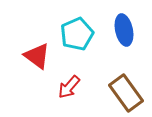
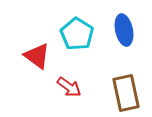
cyan pentagon: rotated 16 degrees counterclockwise
red arrow: rotated 95 degrees counterclockwise
brown rectangle: rotated 24 degrees clockwise
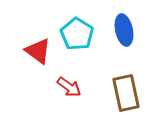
red triangle: moved 1 px right, 5 px up
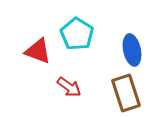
blue ellipse: moved 8 px right, 20 px down
red triangle: rotated 16 degrees counterclockwise
brown rectangle: rotated 6 degrees counterclockwise
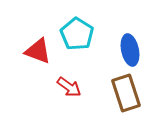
blue ellipse: moved 2 px left
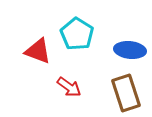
blue ellipse: rotated 72 degrees counterclockwise
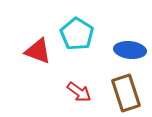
red arrow: moved 10 px right, 5 px down
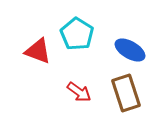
blue ellipse: rotated 24 degrees clockwise
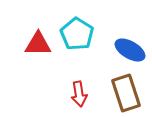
red triangle: moved 7 px up; rotated 20 degrees counterclockwise
red arrow: moved 2 px down; rotated 45 degrees clockwise
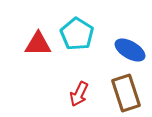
red arrow: rotated 35 degrees clockwise
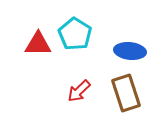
cyan pentagon: moved 2 px left
blue ellipse: moved 1 px down; rotated 24 degrees counterclockwise
red arrow: moved 3 px up; rotated 20 degrees clockwise
